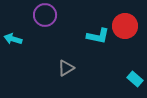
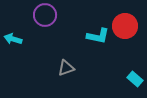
gray triangle: rotated 12 degrees clockwise
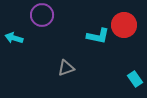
purple circle: moved 3 px left
red circle: moved 1 px left, 1 px up
cyan arrow: moved 1 px right, 1 px up
cyan rectangle: rotated 14 degrees clockwise
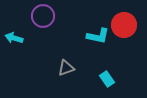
purple circle: moved 1 px right, 1 px down
cyan rectangle: moved 28 px left
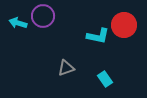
cyan arrow: moved 4 px right, 15 px up
cyan rectangle: moved 2 px left
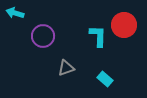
purple circle: moved 20 px down
cyan arrow: moved 3 px left, 10 px up
cyan L-shape: rotated 100 degrees counterclockwise
cyan rectangle: rotated 14 degrees counterclockwise
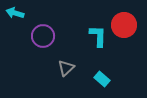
gray triangle: rotated 24 degrees counterclockwise
cyan rectangle: moved 3 px left
